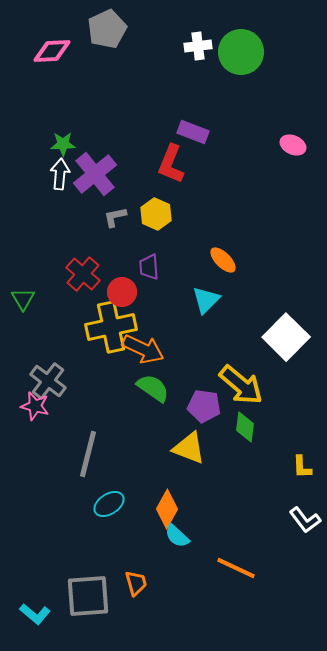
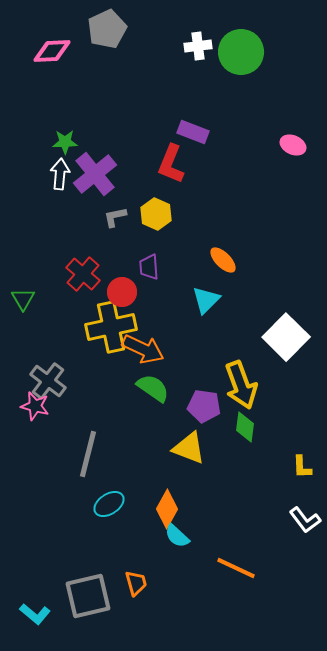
green star: moved 2 px right, 2 px up
yellow arrow: rotated 30 degrees clockwise
gray square: rotated 9 degrees counterclockwise
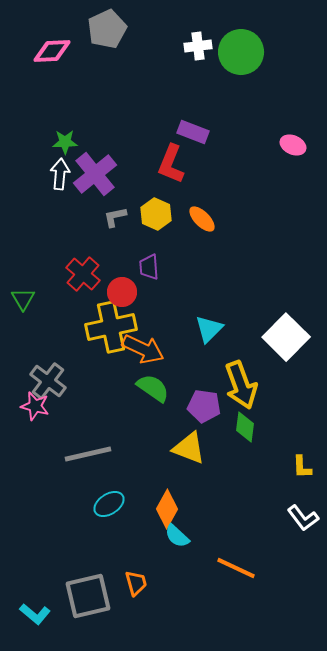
orange ellipse: moved 21 px left, 41 px up
cyan triangle: moved 3 px right, 29 px down
gray line: rotated 63 degrees clockwise
white L-shape: moved 2 px left, 2 px up
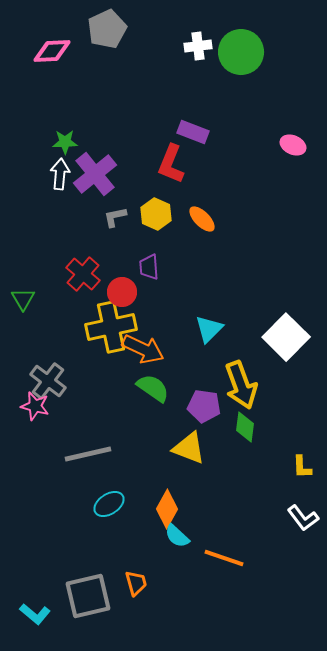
orange line: moved 12 px left, 10 px up; rotated 6 degrees counterclockwise
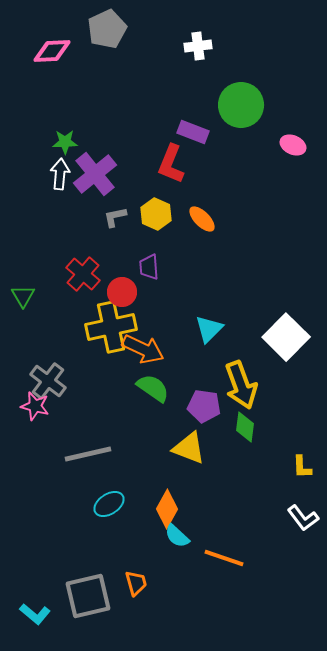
green circle: moved 53 px down
green triangle: moved 3 px up
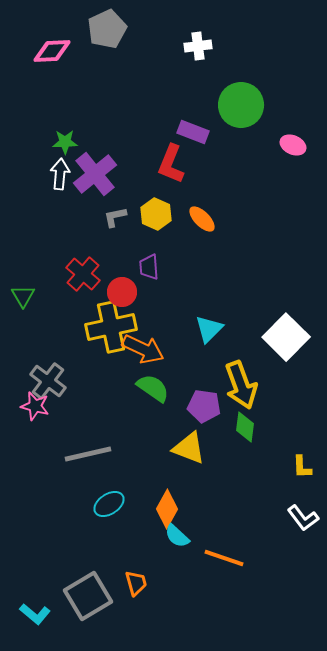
gray square: rotated 18 degrees counterclockwise
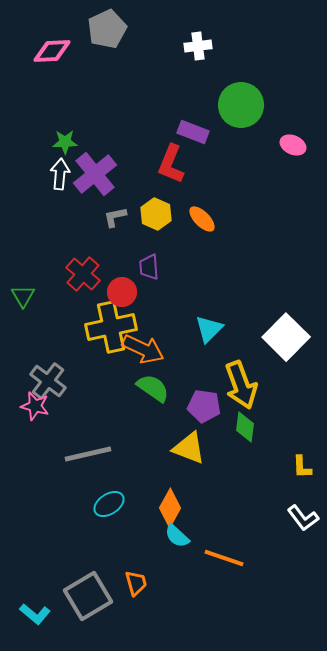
orange diamond: moved 3 px right, 1 px up
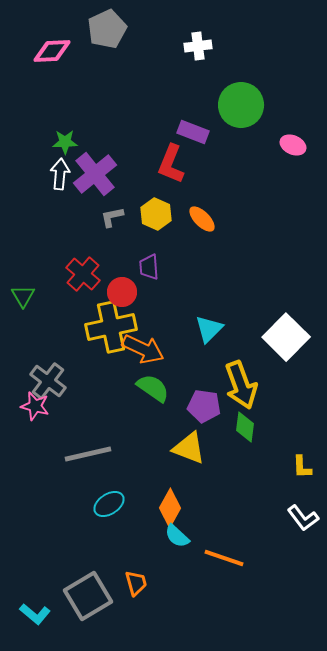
gray L-shape: moved 3 px left
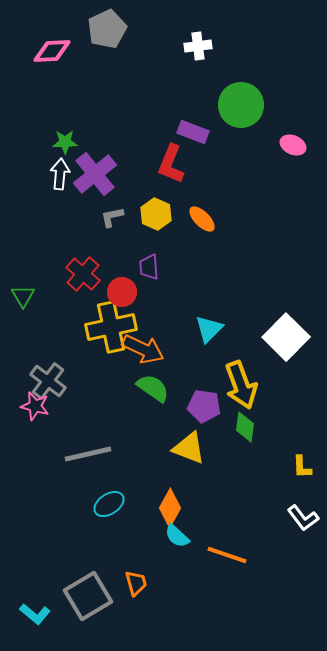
orange line: moved 3 px right, 3 px up
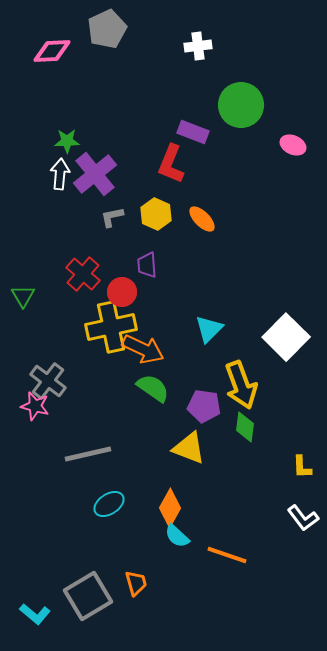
green star: moved 2 px right, 1 px up
purple trapezoid: moved 2 px left, 2 px up
